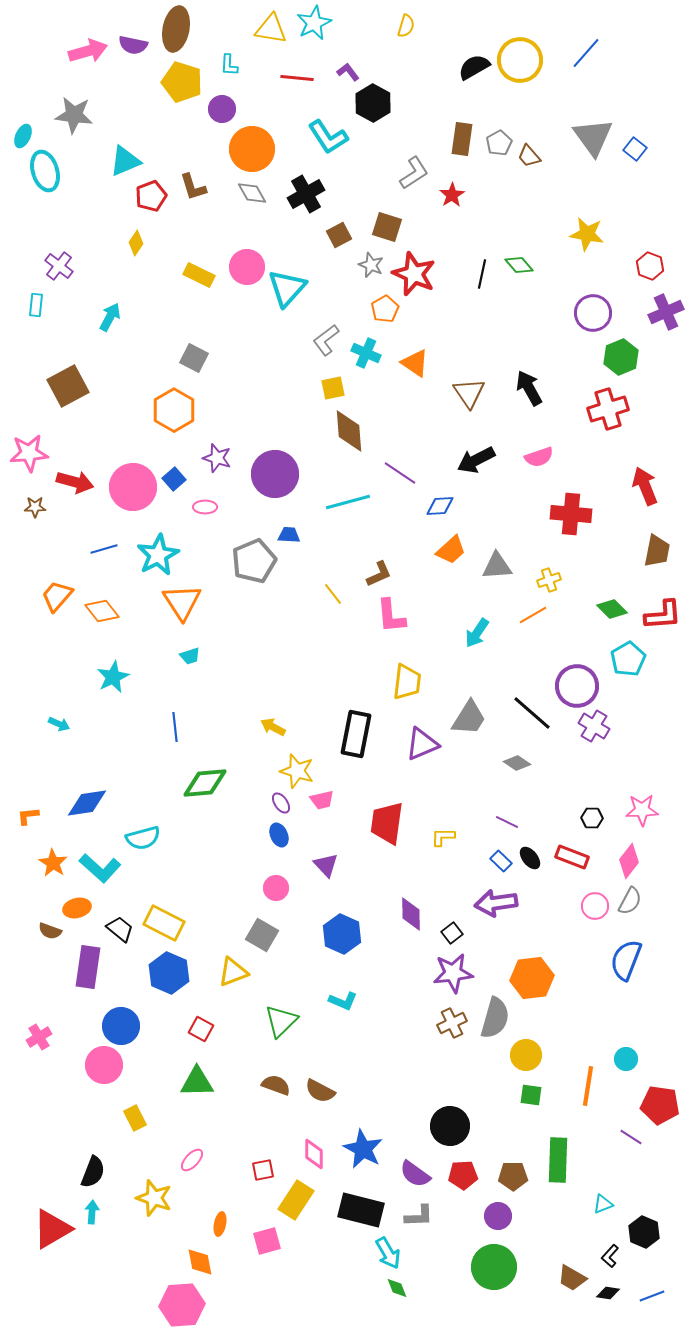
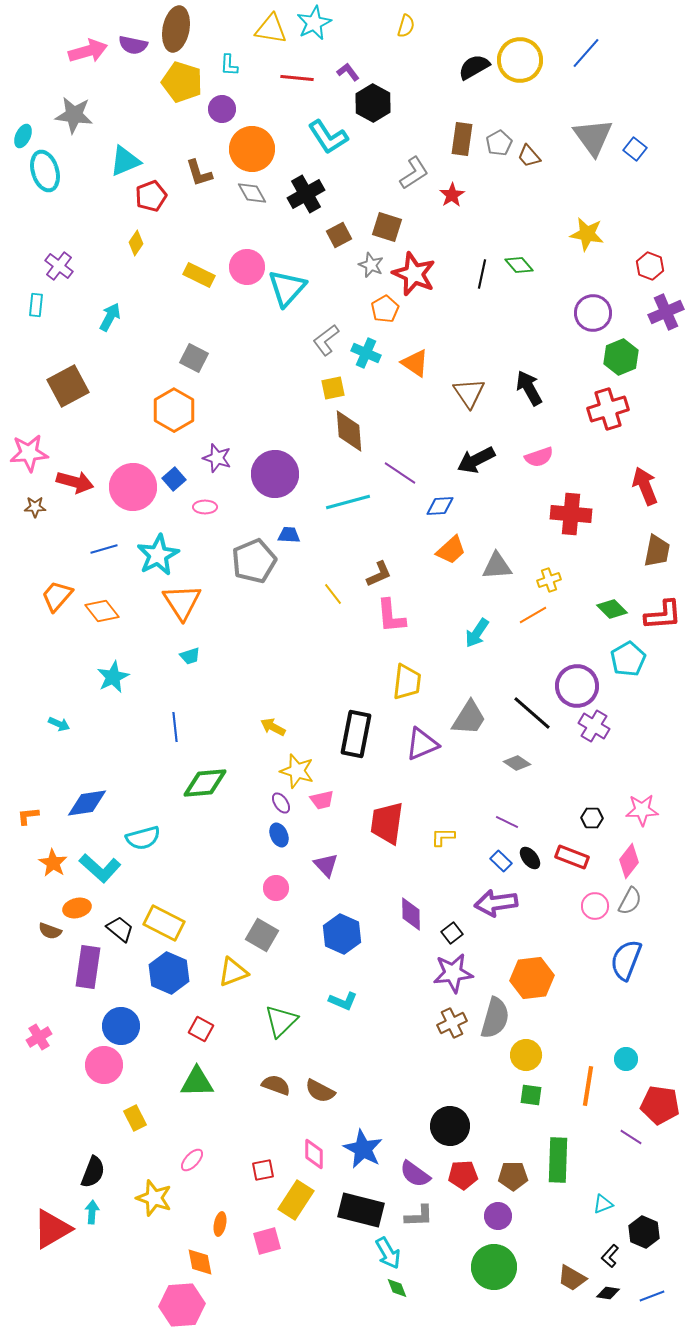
brown L-shape at (193, 187): moved 6 px right, 14 px up
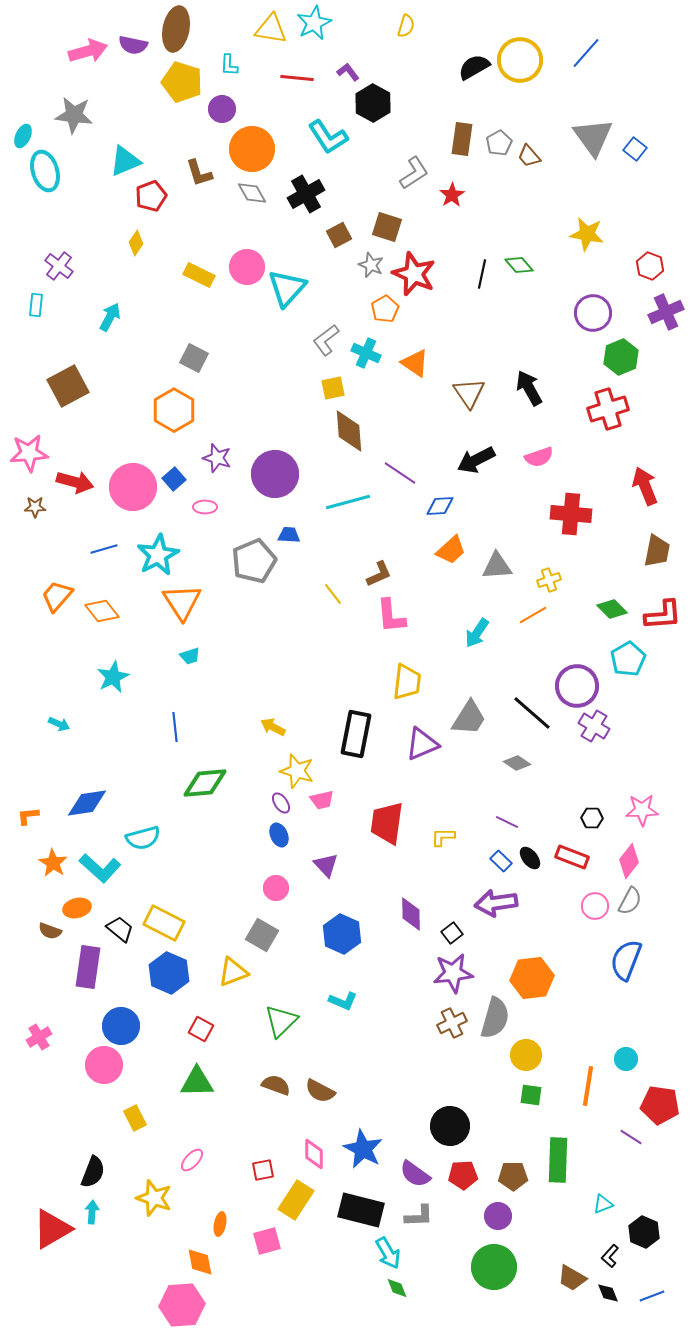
black diamond at (608, 1293): rotated 60 degrees clockwise
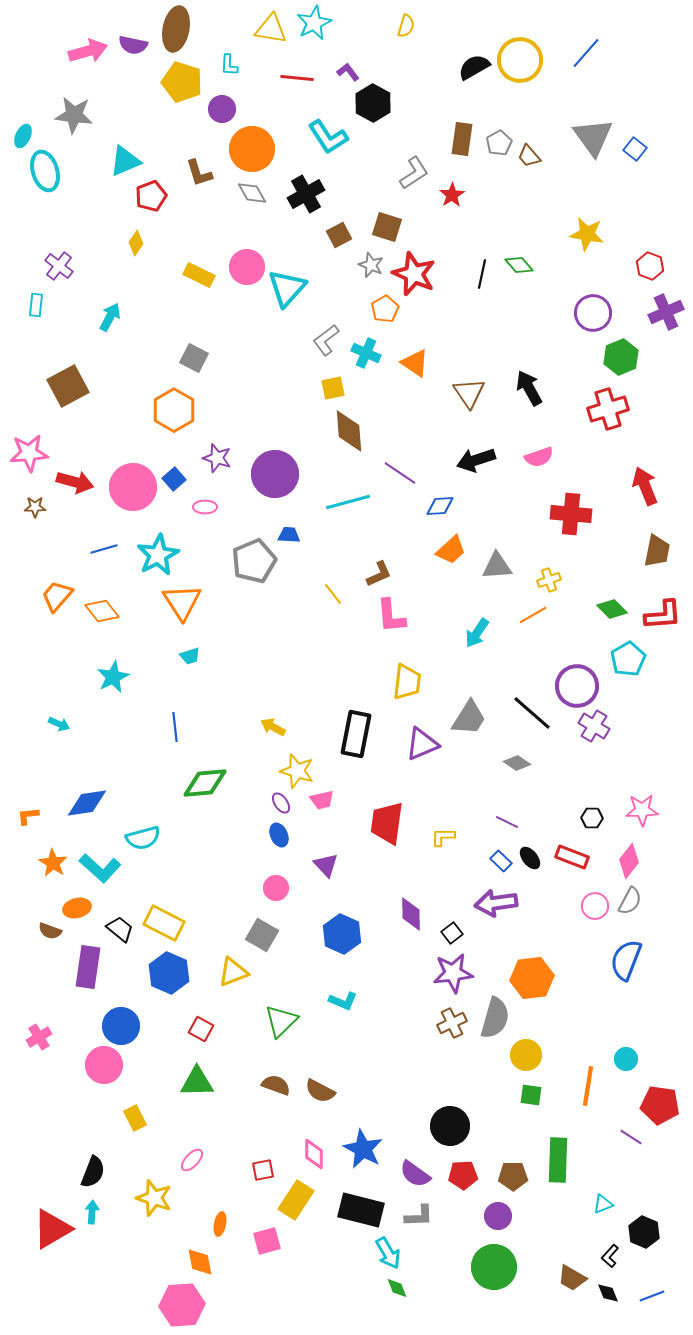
black arrow at (476, 460): rotated 9 degrees clockwise
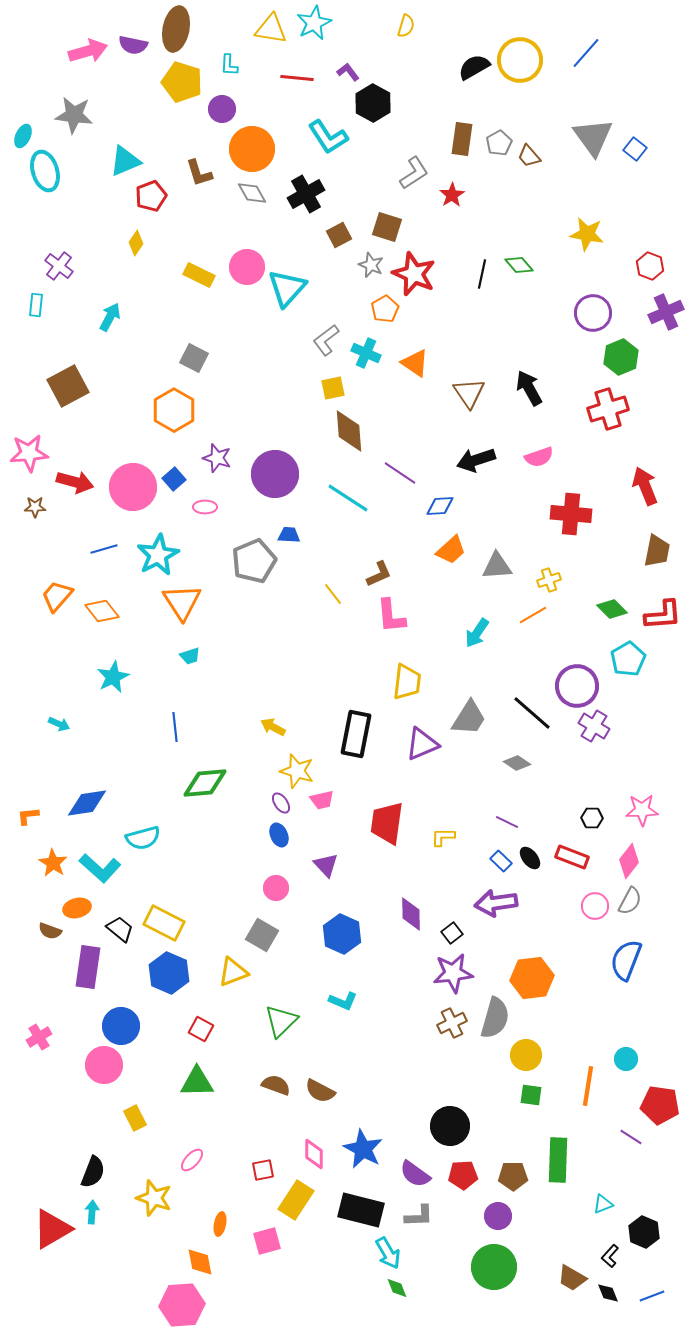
cyan line at (348, 502): moved 4 px up; rotated 48 degrees clockwise
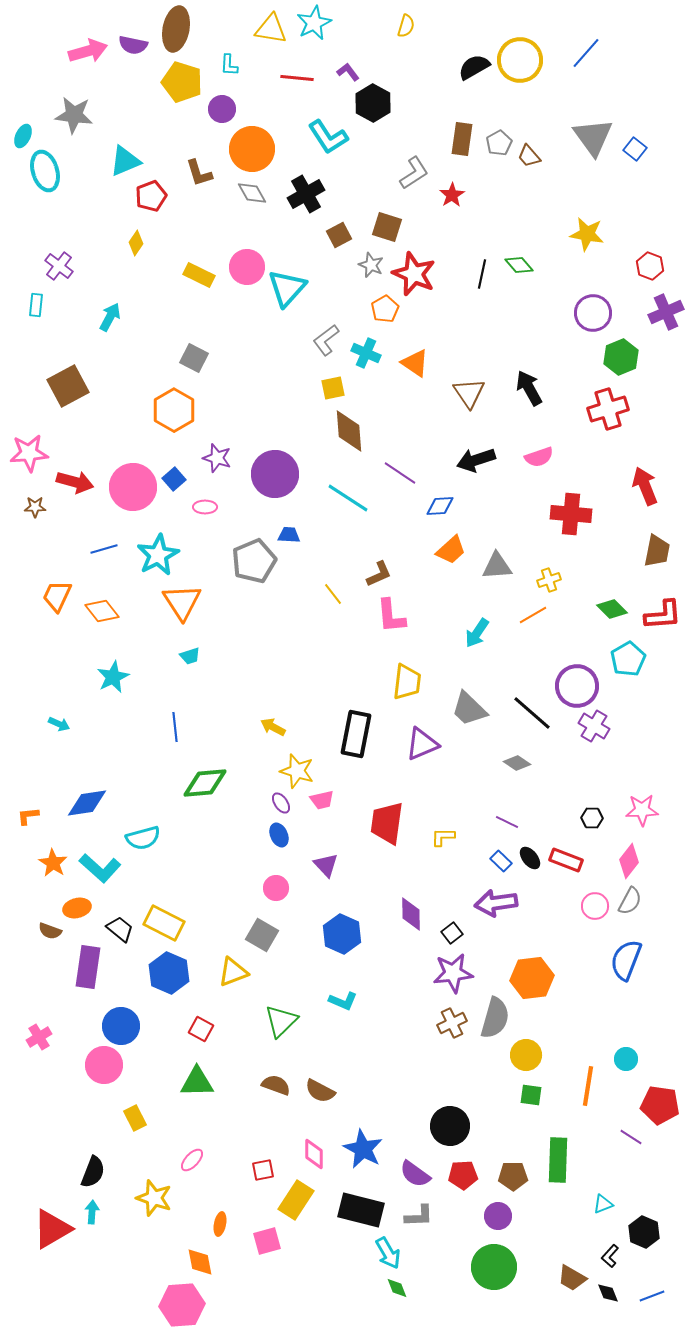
orange trapezoid at (57, 596): rotated 16 degrees counterclockwise
gray trapezoid at (469, 718): moved 9 px up; rotated 102 degrees clockwise
red rectangle at (572, 857): moved 6 px left, 3 px down
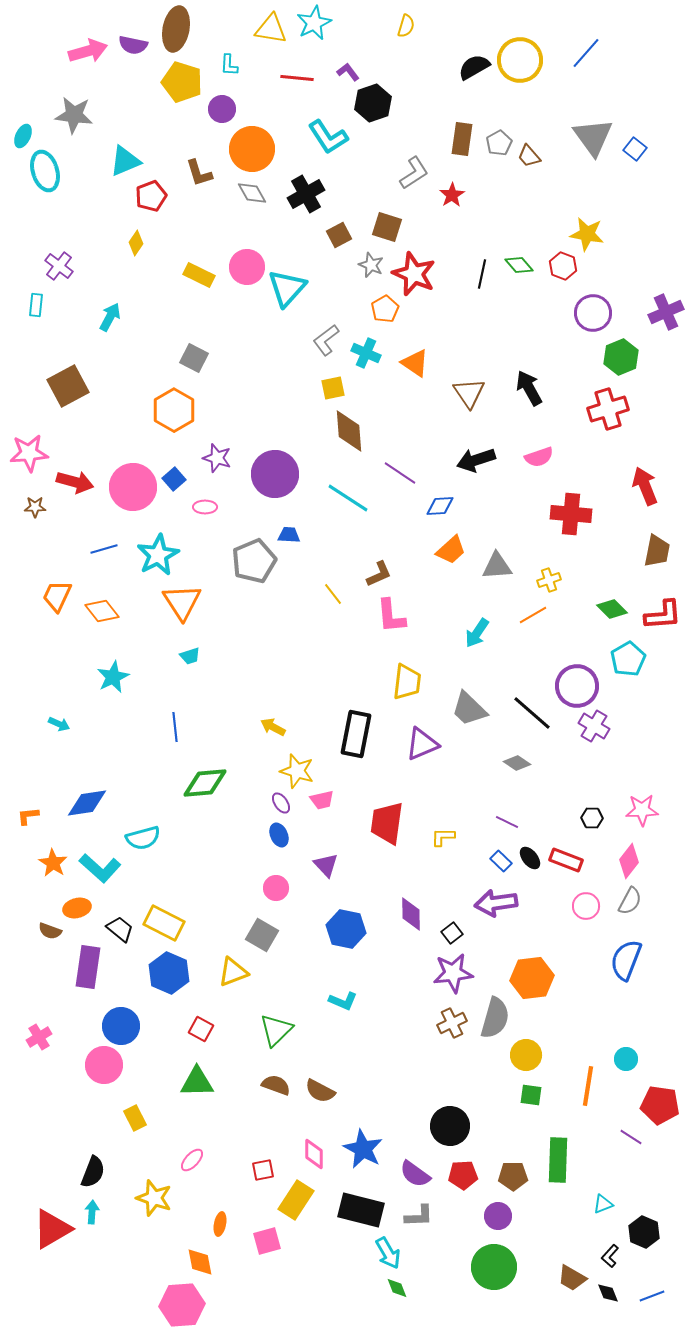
black hexagon at (373, 103): rotated 12 degrees clockwise
red hexagon at (650, 266): moved 87 px left
pink circle at (595, 906): moved 9 px left
blue hexagon at (342, 934): moved 4 px right, 5 px up; rotated 12 degrees counterclockwise
green triangle at (281, 1021): moved 5 px left, 9 px down
